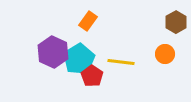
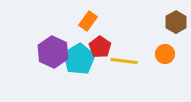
yellow line: moved 3 px right, 1 px up
red pentagon: moved 8 px right, 29 px up
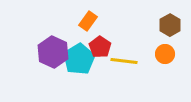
brown hexagon: moved 6 px left, 3 px down
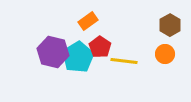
orange rectangle: rotated 18 degrees clockwise
purple hexagon: rotated 12 degrees counterclockwise
cyan pentagon: moved 1 px left, 2 px up
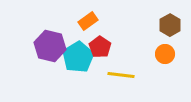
purple hexagon: moved 3 px left, 6 px up
yellow line: moved 3 px left, 14 px down
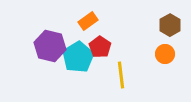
yellow line: rotated 76 degrees clockwise
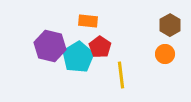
orange rectangle: rotated 42 degrees clockwise
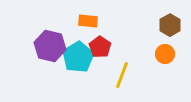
yellow line: moved 1 px right; rotated 28 degrees clockwise
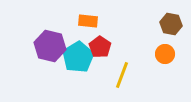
brown hexagon: moved 1 px right, 1 px up; rotated 20 degrees counterclockwise
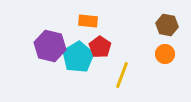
brown hexagon: moved 4 px left, 1 px down
